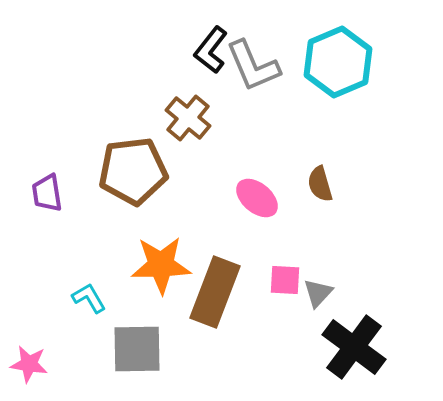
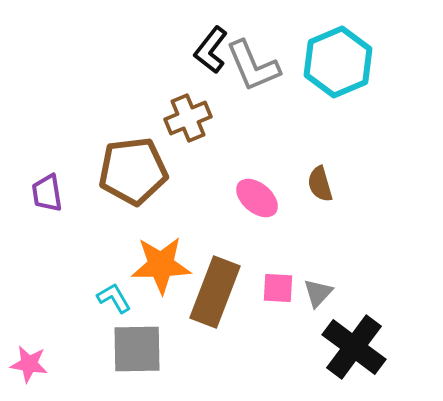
brown cross: rotated 27 degrees clockwise
pink square: moved 7 px left, 8 px down
cyan L-shape: moved 25 px right
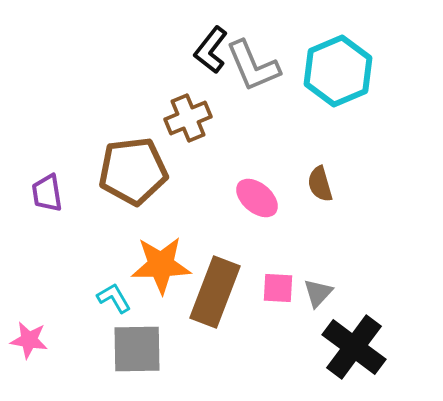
cyan hexagon: moved 9 px down
pink star: moved 24 px up
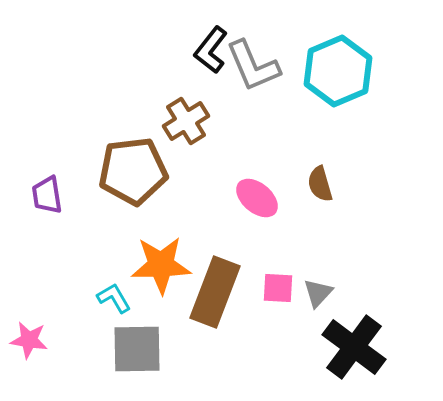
brown cross: moved 2 px left, 3 px down; rotated 9 degrees counterclockwise
purple trapezoid: moved 2 px down
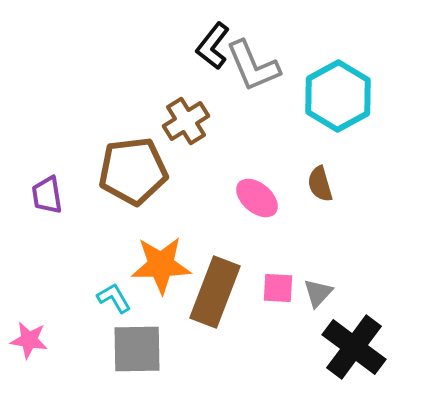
black L-shape: moved 2 px right, 4 px up
cyan hexagon: moved 25 px down; rotated 6 degrees counterclockwise
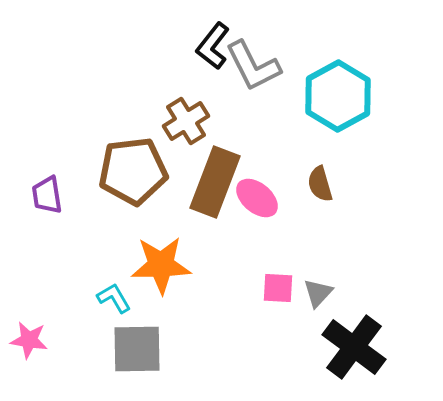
gray L-shape: rotated 4 degrees counterclockwise
brown rectangle: moved 110 px up
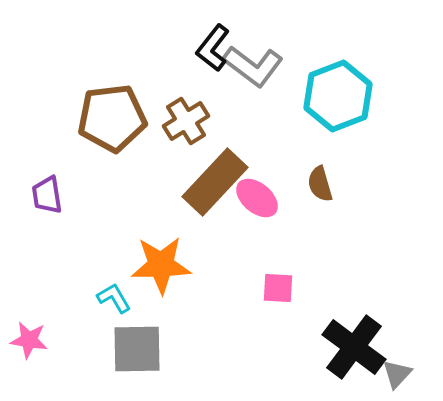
black L-shape: moved 2 px down
gray L-shape: rotated 26 degrees counterclockwise
cyan hexagon: rotated 8 degrees clockwise
brown pentagon: moved 21 px left, 53 px up
brown rectangle: rotated 22 degrees clockwise
gray triangle: moved 79 px right, 81 px down
